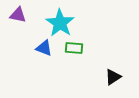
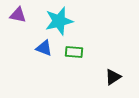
cyan star: moved 1 px left, 2 px up; rotated 24 degrees clockwise
green rectangle: moved 4 px down
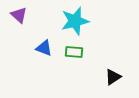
purple triangle: moved 1 px right; rotated 30 degrees clockwise
cyan star: moved 16 px right
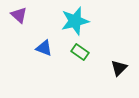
green rectangle: moved 6 px right; rotated 30 degrees clockwise
black triangle: moved 6 px right, 9 px up; rotated 12 degrees counterclockwise
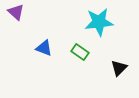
purple triangle: moved 3 px left, 3 px up
cyan star: moved 24 px right, 1 px down; rotated 8 degrees clockwise
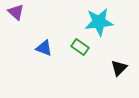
green rectangle: moved 5 px up
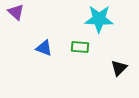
cyan star: moved 3 px up; rotated 8 degrees clockwise
green rectangle: rotated 30 degrees counterclockwise
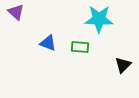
blue triangle: moved 4 px right, 5 px up
black triangle: moved 4 px right, 3 px up
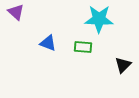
green rectangle: moved 3 px right
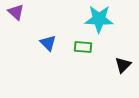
blue triangle: rotated 24 degrees clockwise
